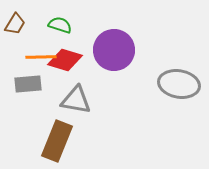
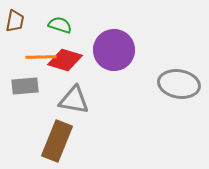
brown trapezoid: moved 3 px up; rotated 20 degrees counterclockwise
gray rectangle: moved 3 px left, 2 px down
gray triangle: moved 2 px left
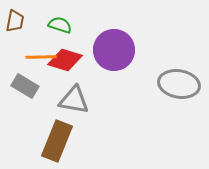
gray rectangle: rotated 36 degrees clockwise
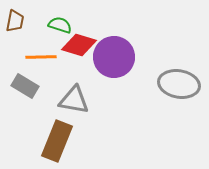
purple circle: moved 7 px down
red diamond: moved 14 px right, 15 px up
